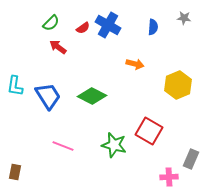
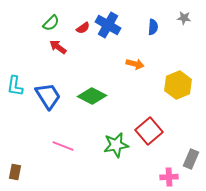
red square: rotated 20 degrees clockwise
green star: moved 2 px right; rotated 25 degrees counterclockwise
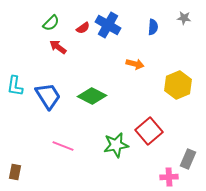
gray rectangle: moved 3 px left
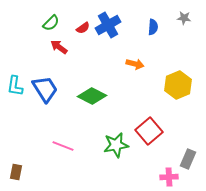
blue cross: rotated 30 degrees clockwise
red arrow: moved 1 px right
blue trapezoid: moved 3 px left, 7 px up
brown rectangle: moved 1 px right
